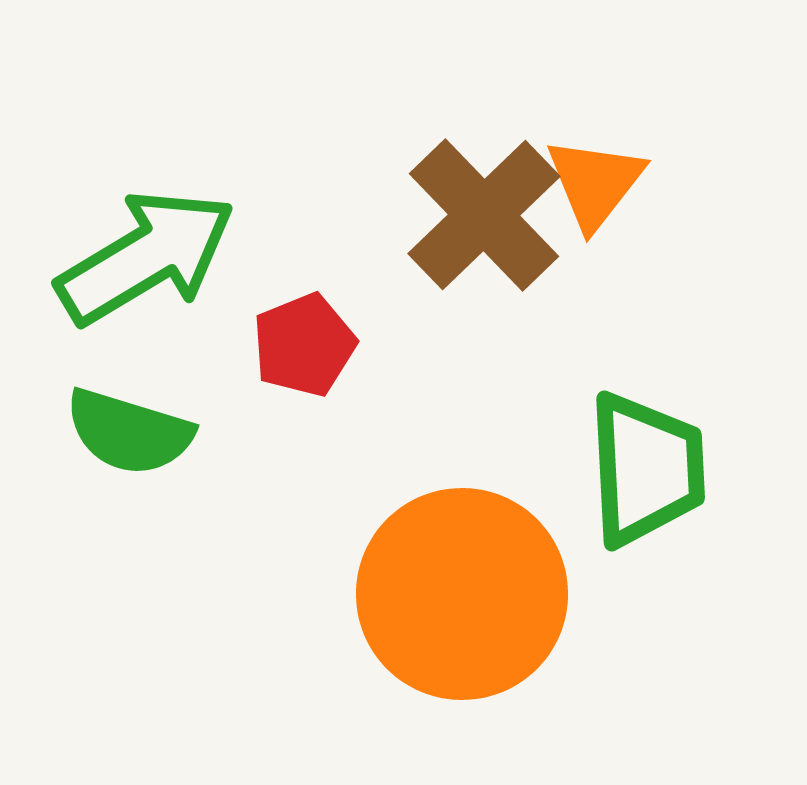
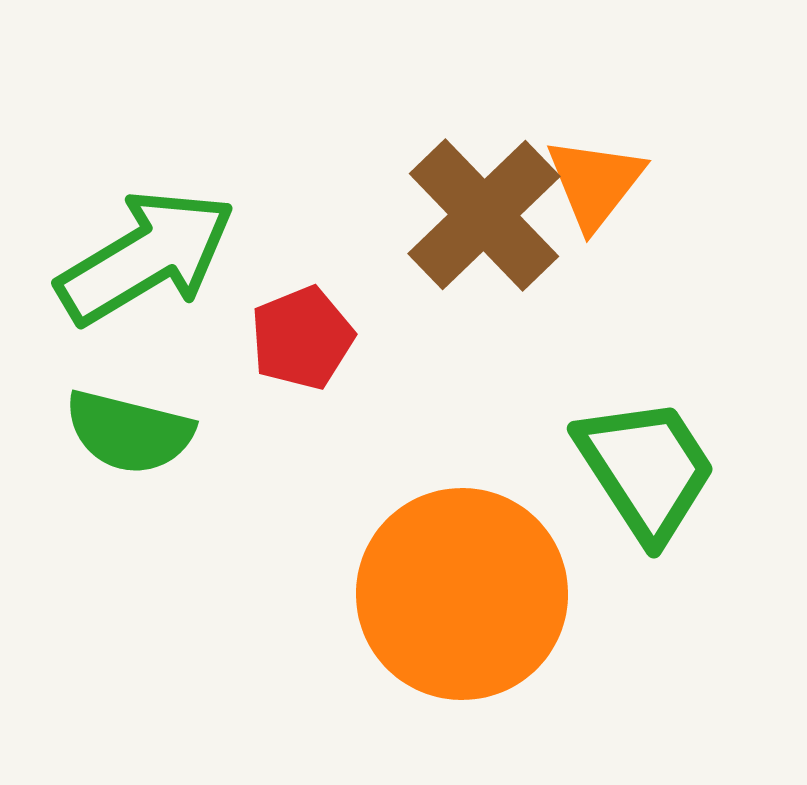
red pentagon: moved 2 px left, 7 px up
green semicircle: rotated 3 degrees counterclockwise
green trapezoid: rotated 30 degrees counterclockwise
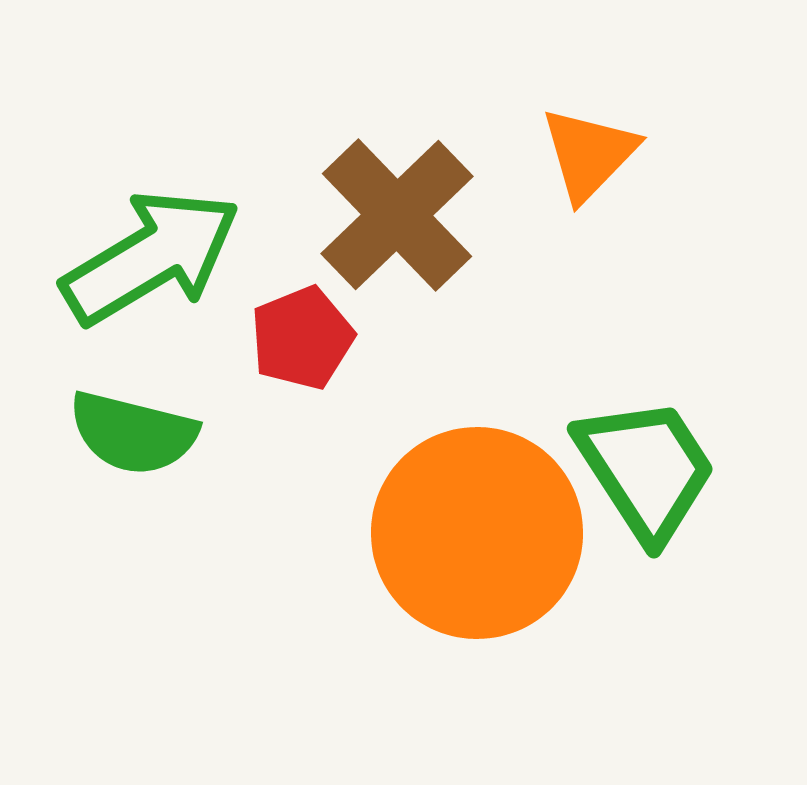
orange triangle: moved 6 px left, 29 px up; rotated 6 degrees clockwise
brown cross: moved 87 px left
green arrow: moved 5 px right
green semicircle: moved 4 px right, 1 px down
orange circle: moved 15 px right, 61 px up
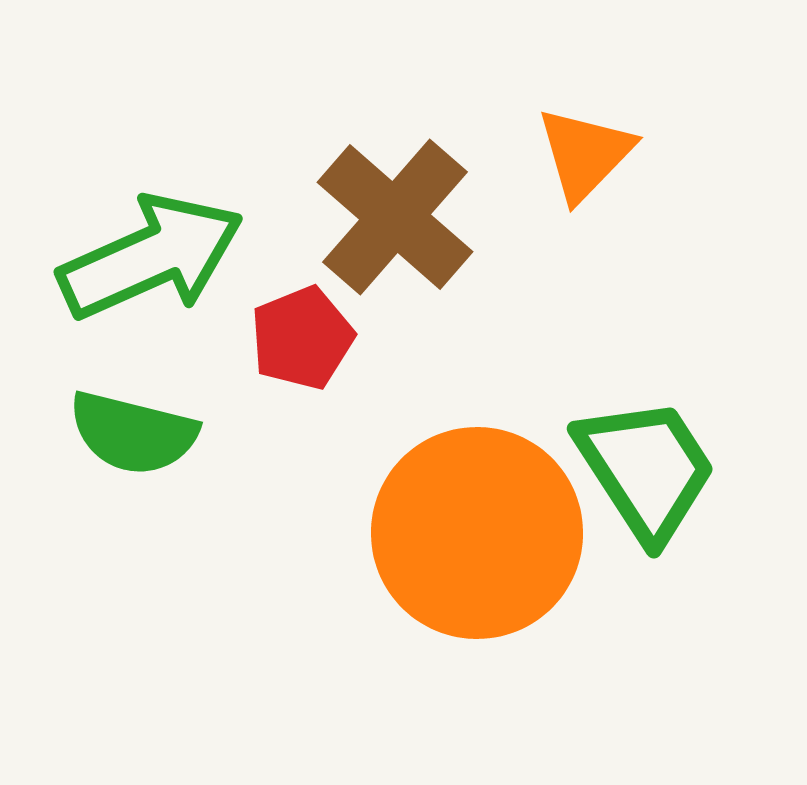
orange triangle: moved 4 px left
brown cross: moved 2 px left, 2 px down; rotated 5 degrees counterclockwise
green arrow: rotated 7 degrees clockwise
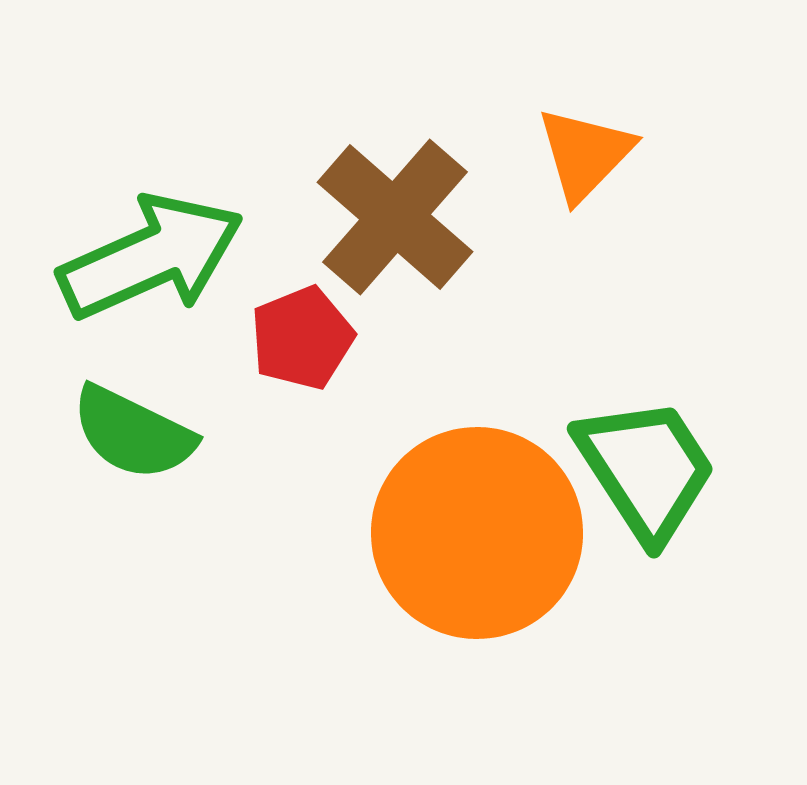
green semicircle: rotated 12 degrees clockwise
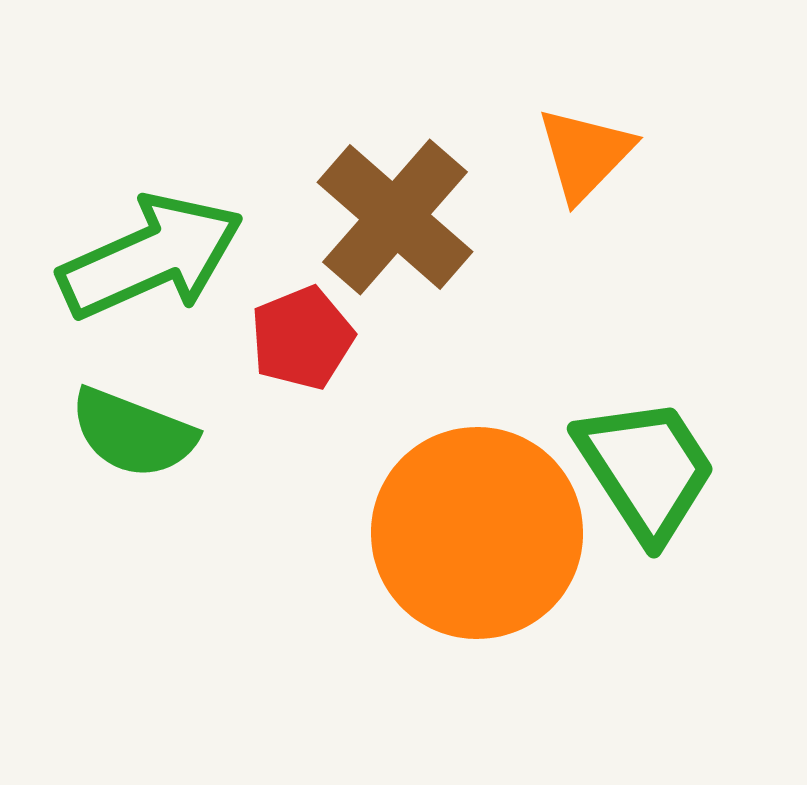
green semicircle: rotated 5 degrees counterclockwise
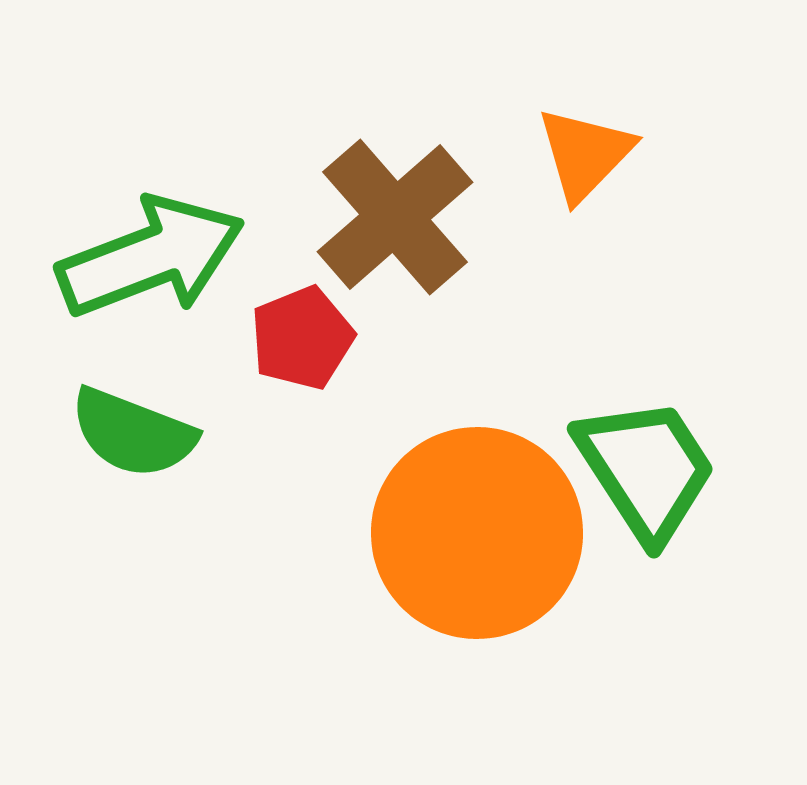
brown cross: rotated 8 degrees clockwise
green arrow: rotated 3 degrees clockwise
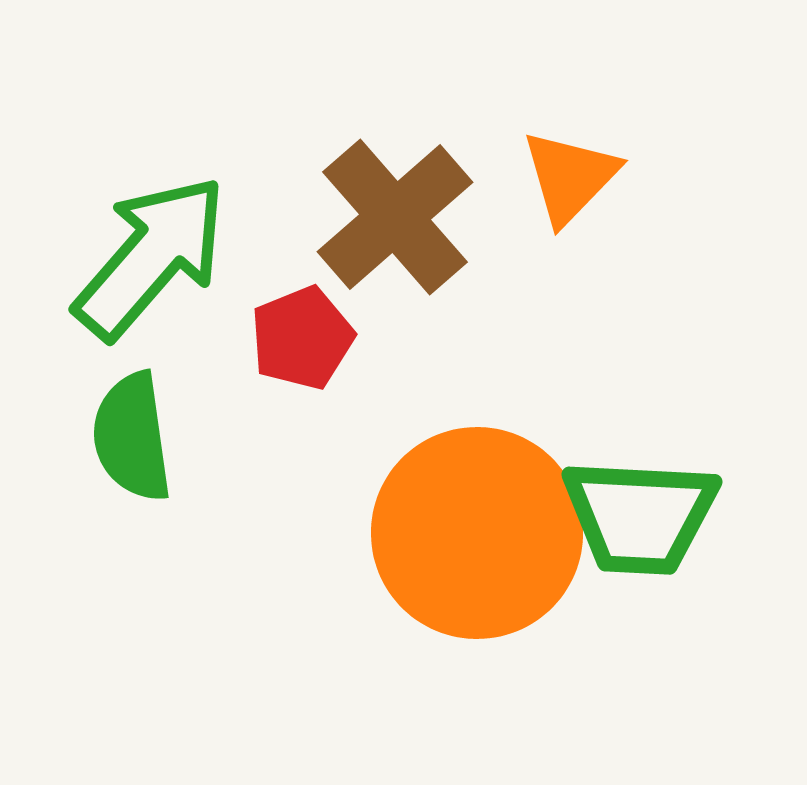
orange triangle: moved 15 px left, 23 px down
green arrow: rotated 28 degrees counterclockwise
green semicircle: moved 1 px left, 4 px down; rotated 61 degrees clockwise
green trapezoid: moved 6 px left, 47 px down; rotated 126 degrees clockwise
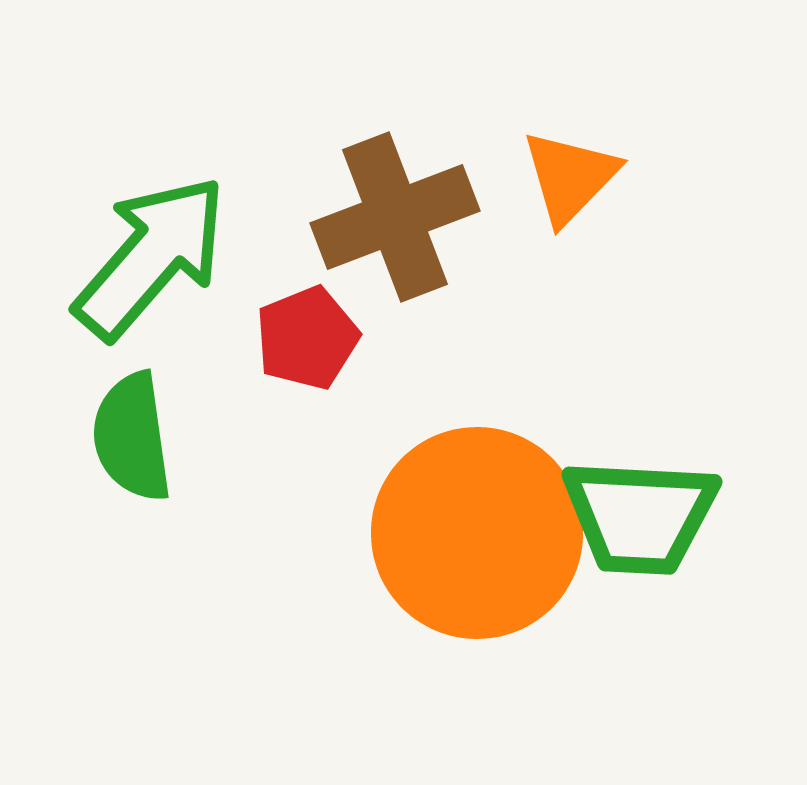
brown cross: rotated 20 degrees clockwise
red pentagon: moved 5 px right
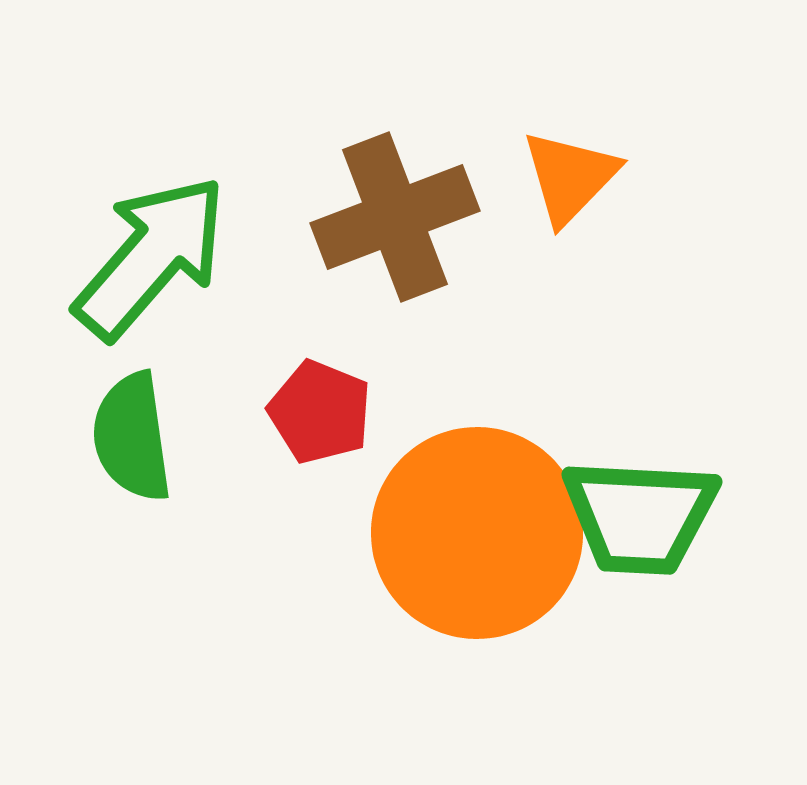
red pentagon: moved 13 px right, 74 px down; rotated 28 degrees counterclockwise
